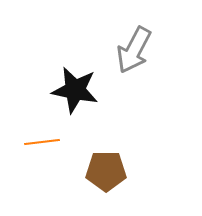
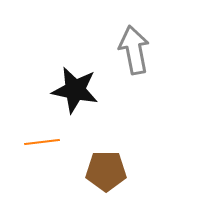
gray arrow: rotated 141 degrees clockwise
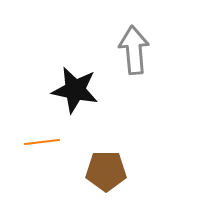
gray arrow: rotated 6 degrees clockwise
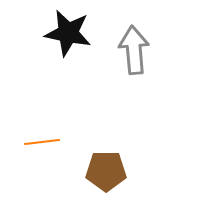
black star: moved 7 px left, 57 px up
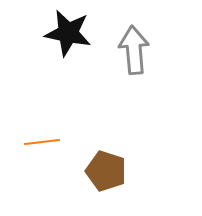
brown pentagon: rotated 18 degrees clockwise
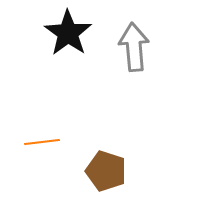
black star: rotated 24 degrees clockwise
gray arrow: moved 3 px up
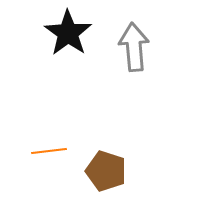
orange line: moved 7 px right, 9 px down
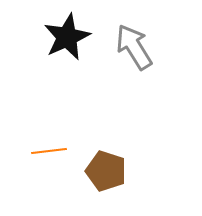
black star: moved 1 px left, 4 px down; rotated 12 degrees clockwise
gray arrow: rotated 27 degrees counterclockwise
